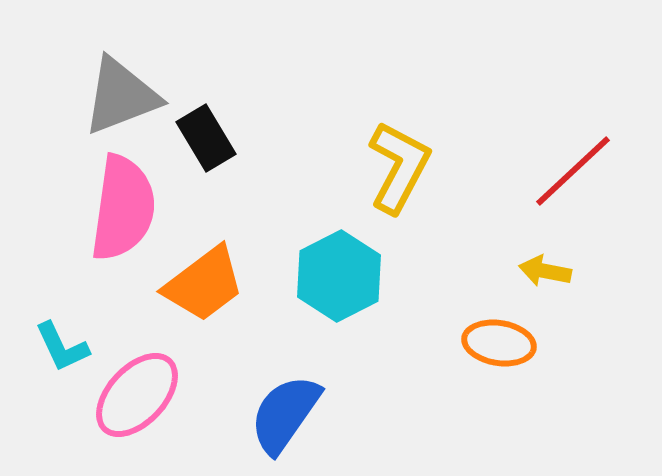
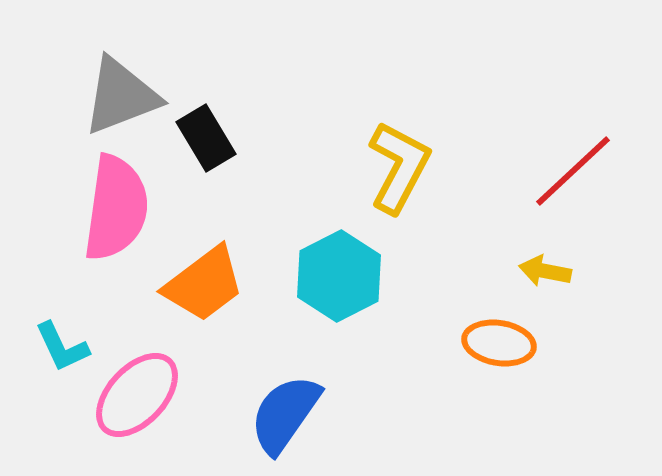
pink semicircle: moved 7 px left
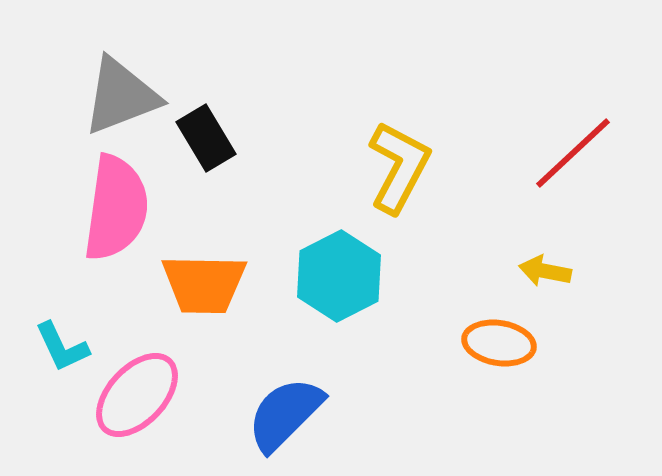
red line: moved 18 px up
orange trapezoid: rotated 38 degrees clockwise
blue semicircle: rotated 10 degrees clockwise
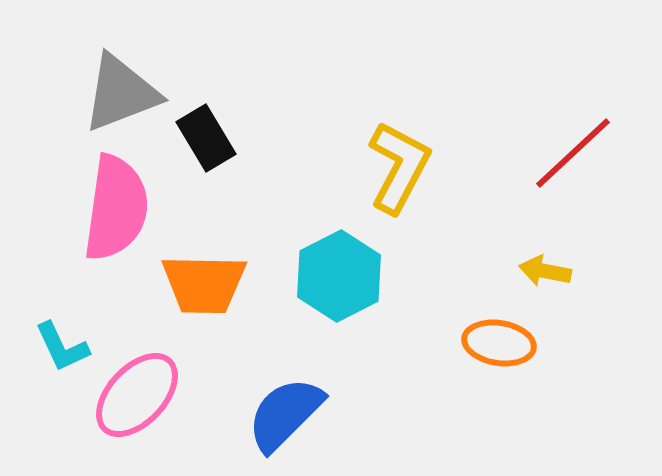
gray triangle: moved 3 px up
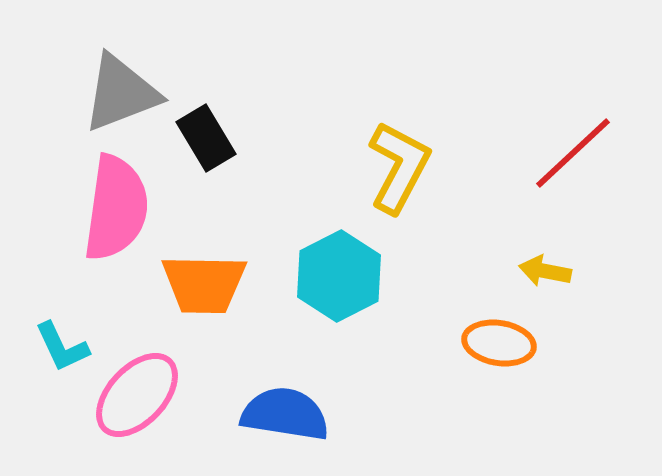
blue semicircle: rotated 54 degrees clockwise
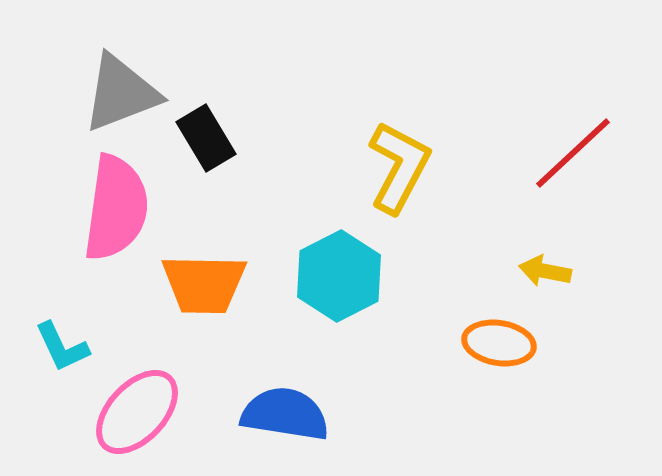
pink ellipse: moved 17 px down
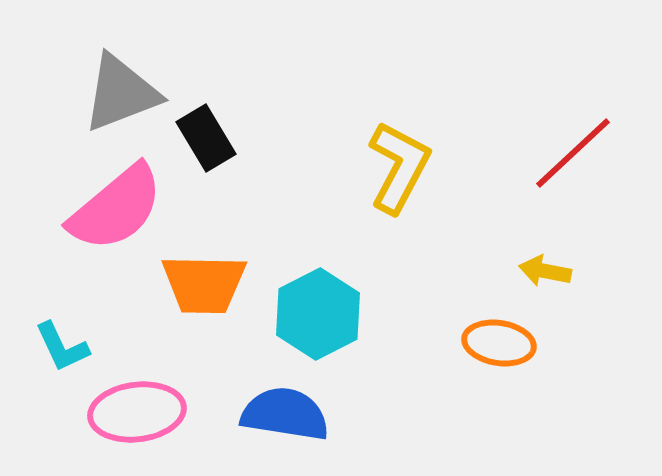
pink semicircle: rotated 42 degrees clockwise
cyan hexagon: moved 21 px left, 38 px down
pink ellipse: rotated 40 degrees clockwise
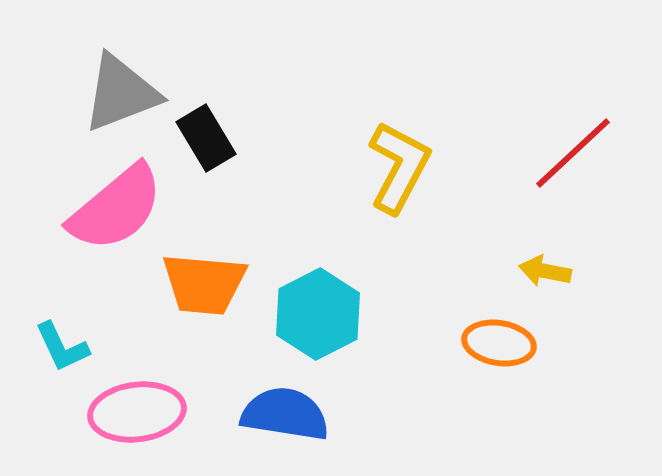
orange trapezoid: rotated 4 degrees clockwise
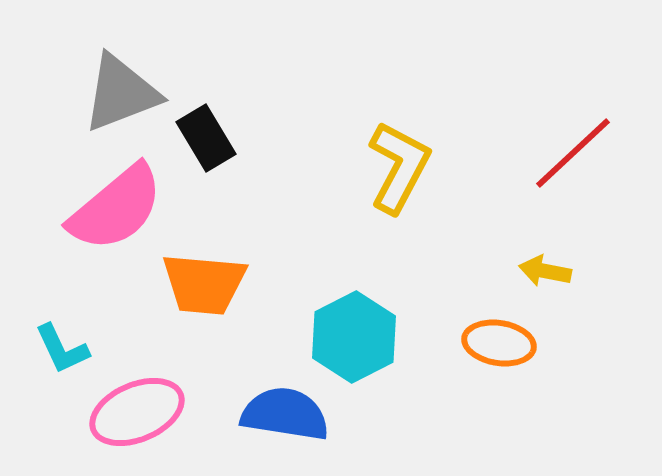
cyan hexagon: moved 36 px right, 23 px down
cyan L-shape: moved 2 px down
pink ellipse: rotated 16 degrees counterclockwise
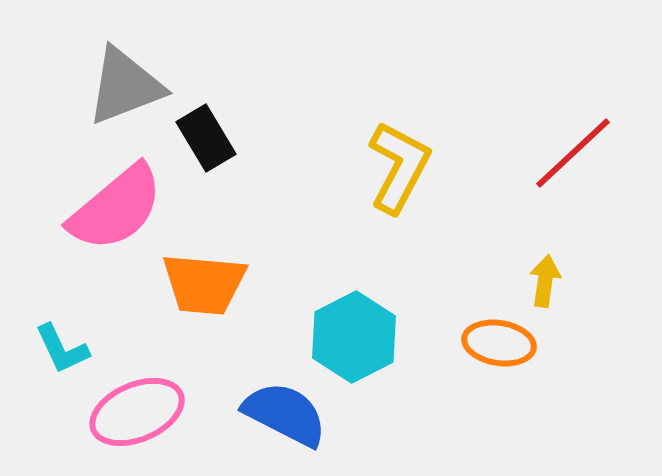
gray triangle: moved 4 px right, 7 px up
yellow arrow: moved 10 px down; rotated 87 degrees clockwise
blue semicircle: rotated 18 degrees clockwise
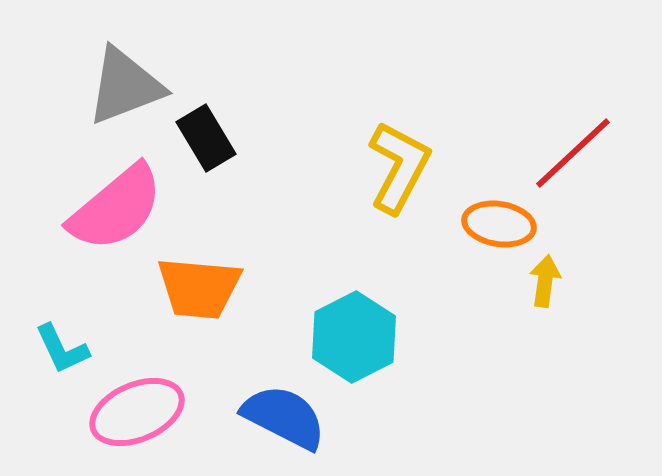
orange trapezoid: moved 5 px left, 4 px down
orange ellipse: moved 119 px up
blue semicircle: moved 1 px left, 3 px down
